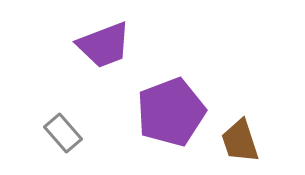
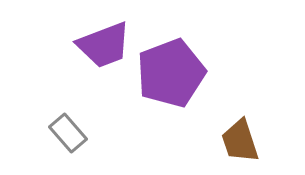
purple pentagon: moved 39 px up
gray rectangle: moved 5 px right
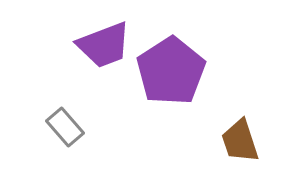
purple pentagon: moved 2 px up; rotated 12 degrees counterclockwise
gray rectangle: moved 3 px left, 6 px up
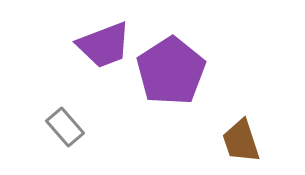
brown trapezoid: moved 1 px right
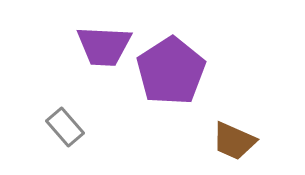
purple trapezoid: moved 1 px down; rotated 24 degrees clockwise
brown trapezoid: moved 7 px left; rotated 48 degrees counterclockwise
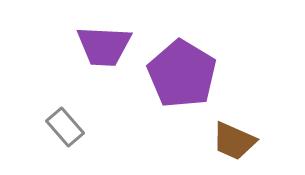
purple pentagon: moved 11 px right, 3 px down; rotated 8 degrees counterclockwise
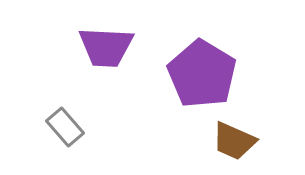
purple trapezoid: moved 2 px right, 1 px down
purple pentagon: moved 20 px right
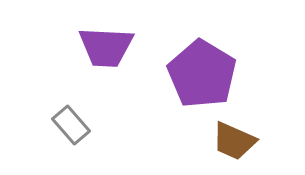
gray rectangle: moved 6 px right, 2 px up
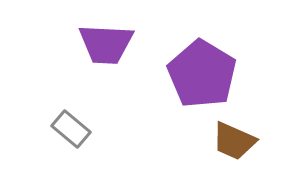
purple trapezoid: moved 3 px up
gray rectangle: moved 4 px down; rotated 9 degrees counterclockwise
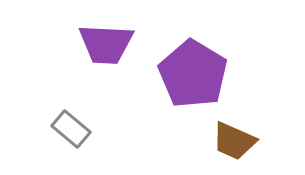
purple pentagon: moved 9 px left
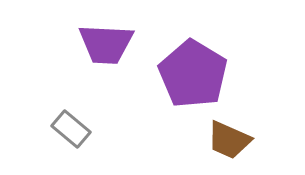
brown trapezoid: moved 5 px left, 1 px up
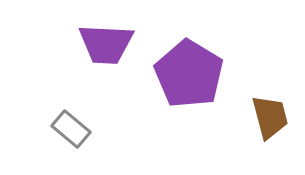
purple pentagon: moved 4 px left
brown trapezoid: moved 41 px right, 23 px up; rotated 129 degrees counterclockwise
